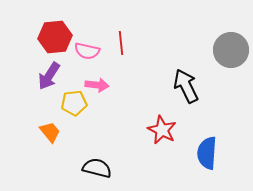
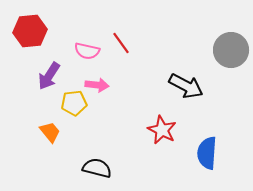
red hexagon: moved 25 px left, 6 px up
red line: rotated 30 degrees counterclockwise
black arrow: rotated 144 degrees clockwise
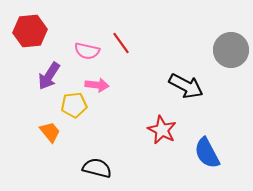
yellow pentagon: moved 2 px down
blue semicircle: rotated 32 degrees counterclockwise
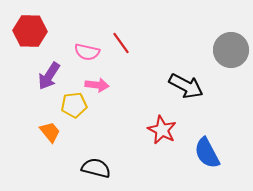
red hexagon: rotated 8 degrees clockwise
pink semicircle: moved 1 px down
black semicircle: moved 1 px left
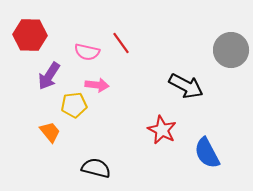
red hexagon: moved 4 px down
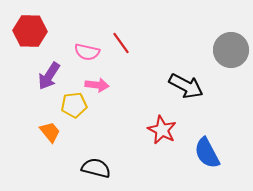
red hexagon: moved 4 px up
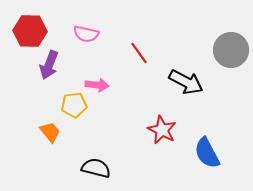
red line: moved 18 px right, 10 px down
pink semicircle: moved 1 px left, 18 px up
purple arrow: moved 11 px up; rotated 12 degrees counterclockwise
black arrow: moved 4 px up
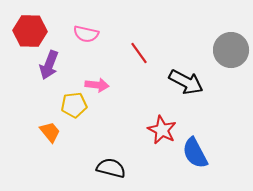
blue semicircle: moved 12 px left
black semicircle: moved 15 px right
